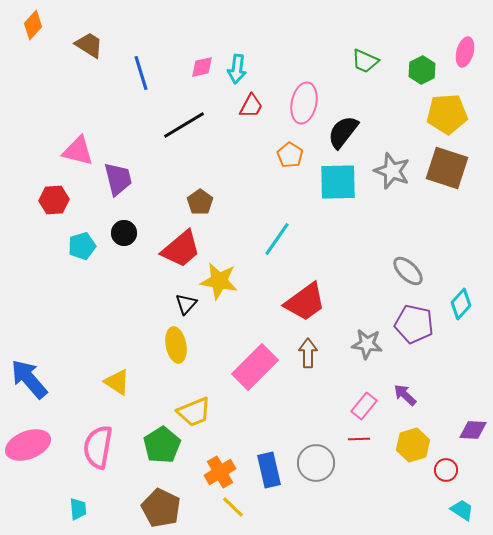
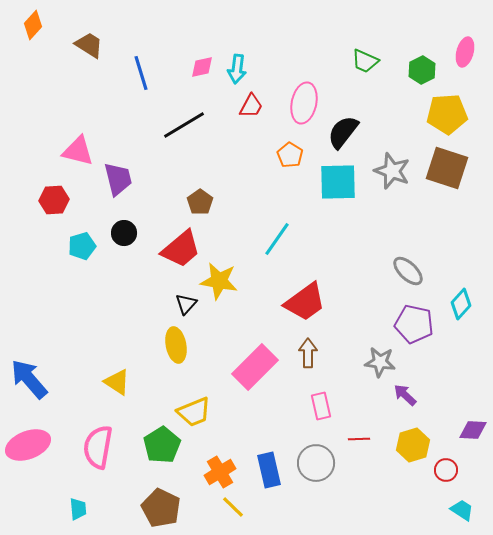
gray star at (367, 344): moved 13 px right, 18 px down
pink rectangle at (364, 406): moved 43 px left; rotated 52 degrees counterclockwise
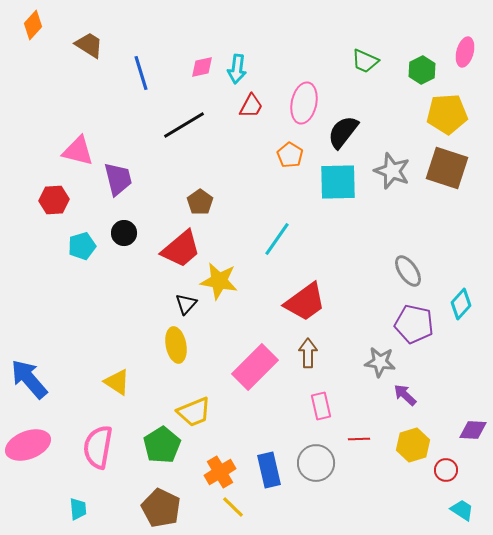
gray ellipse at (408, 271): rotated 12 degrees clockwise
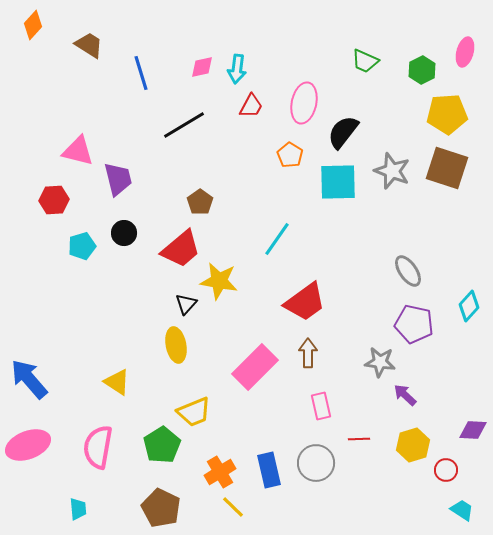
cyan diamond at (461, 304): moved 8 px right, 2 px down
